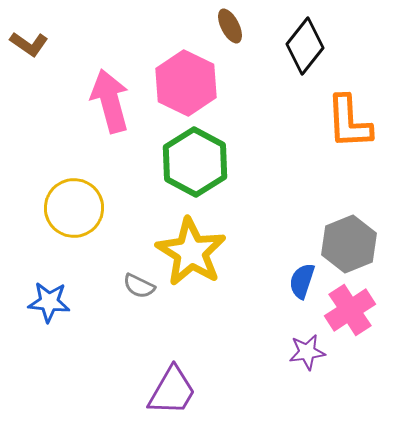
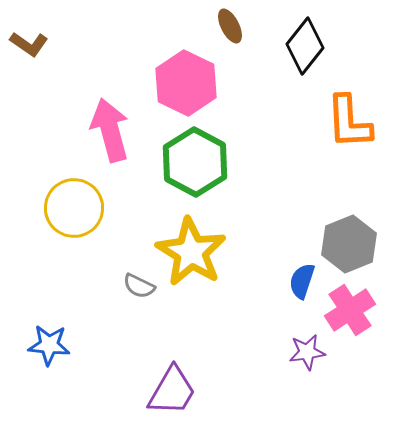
pink arrow: moved 29 px down
blue star: moved 43 px down
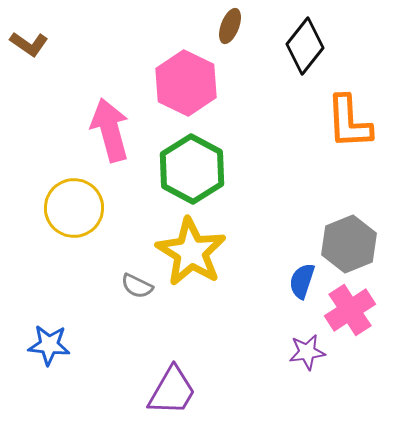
brown ellipse: rotated 48 degrees clockwise
green hexagon: moved 3 px left, 7 px down
gray semicircle: moved 2 px left
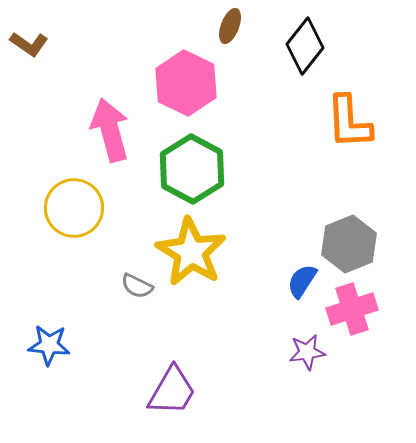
blue semicircle: rotated 15 degrees clockwise
pink cross: moved 2 px right, 1 px up; rotated 15 degrees clockwise
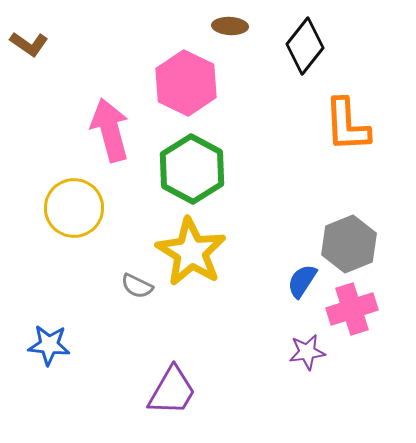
brown ellipse: rotated 72 degrees clockwise
orange L-shape: moved 2 px left, 3 px down
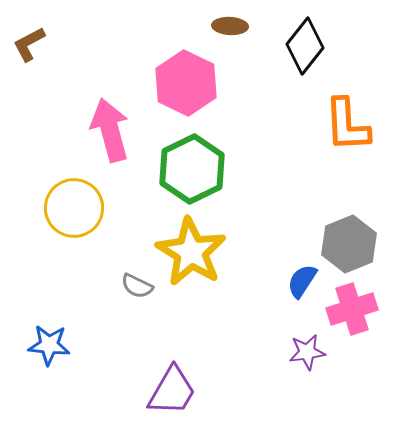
brown L-shape: rotated 117 degrees clockwise
green hexagon: rotated 6 degrees clockwise
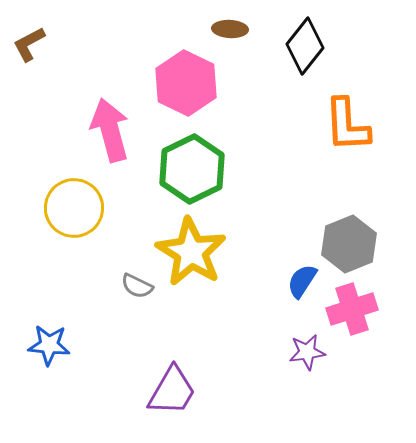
brown ellipse: moved 3 px down
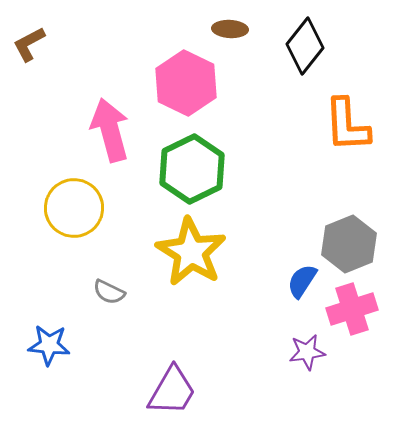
gray semicircle: moved 28 px left, 6 px down
